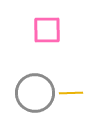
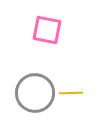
pink square: rotated 12 degrees clockwise
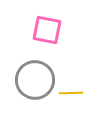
gray circle: moved 13 px up
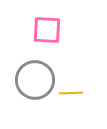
pink square: rotated 8 degrees counterclockwise
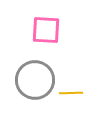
pink square: moved 1 px left
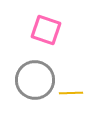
pink square: rotated 16 degrees clockwise
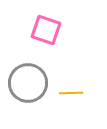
gray circle: moved 7 px left, 3 px down
